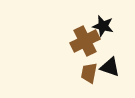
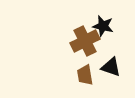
black triangle: moved 1 px right
brown trapezoid: moved 4 px left, 2 px down; rotated 20 degrees counterclockwise
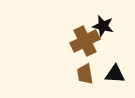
black triangle: moved 4 px right, 7 px down; rotated 15 degrees counterclockwise
brown trapezoid: moved 1 px up
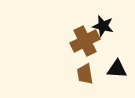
black triangle: moved 2 px right, 5 px up
